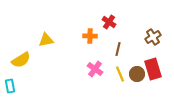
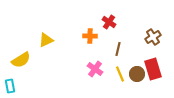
yellow triangle: rotated 14 degrees counterclockwise
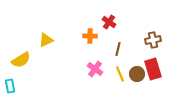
brown cross: moved 3 px down; rotated 21 degrees clockwise
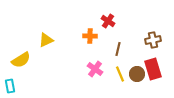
red cross: moved 1 px left, 1 px up
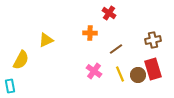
red cross: moved 1 px right, 8 px up
orange cross: moved 3 px up
brown line: moved 2 px left; rotated 40 degrees clockwise
yellow semicircle: rotated 30 degrees counterclockwise
pink cross: moved 1 px left, 2 px down
brown circle: moved 1 px right, 1 px down
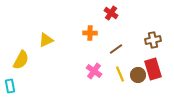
red cross: moved 2 px right
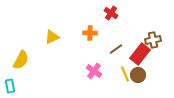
yellow triangle: moved 6 px right, 3 px up
red rectangle: moved 13 px left, 15 px up; rotated 55 degrees clockwise
yellow line: moved 5 px right
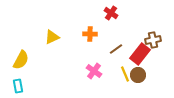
orange cross: moved 1 px down
cyan rectangle: moved 8 px right
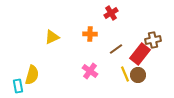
red cross: rotated 24 degrees clockwise
yellow semicircle: moved 11 px right, 15 px down; rotated 12 degrees counterclockwise
pink cross: moved 4 px left
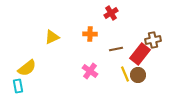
brown line: rotated 24 degrees clockwise
yellow semicircle: moved 5 px left, 7 px up; rotated 36 degrees clockwise
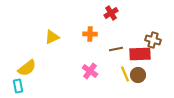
brown cross: rotated 28 degrees clockwise
red rectangle: rotated 50 degrees clockwise
